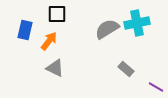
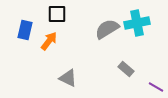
gray triangle: moved 13 px right, 10 px down
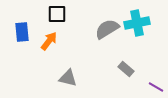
blue rectangle: moved 3 px left, 2 px down; rotated 18 degrees counterclockwise
gray triangle: rotated 12 degrees counterclockwise
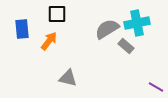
blue rectangle: moved 3 px up
gray rectangle: moved 23 px up
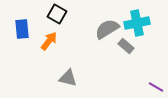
black square: rotated 30 degrees clockwise
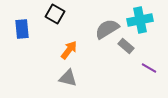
black square: moved 2 px left
cyan cross: moved 3 px right, 3 px up
orange arrow: moved 20 px right, 9 px down
purple line: moved 7 px left, 19 px up
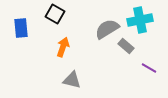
blue rectangle: moved 1 px left, 1 px up
orange arrow: moved 6 px left, 3 px up; rotated 18 degrees counterclockwise
gray triangle: moved 4 px right, 2 px down
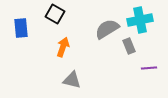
gray rectangle: moved 3 px right; rotated 28 degrees clockwise
purple line: rotated 35 degrees counterclockwise
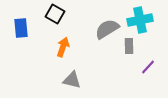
gray rectangle: rotated 21 degrees clockwise
purple line: moved 1 px left, 1 px up; rotated 42 degrees counterclockwise
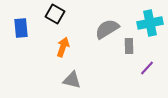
cyan cross: moved 10 px right, 3 px down
purple line: moved 1 px left, 1 px down
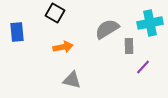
black square: moved 1 px up
blue rectangle: moved 4 px left, 4 px down
orange arrow: rotated 60 degrees clockwise
purple line: moved 4 px left, 1 px up
